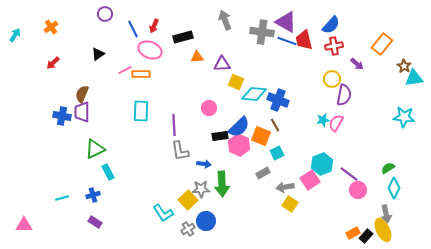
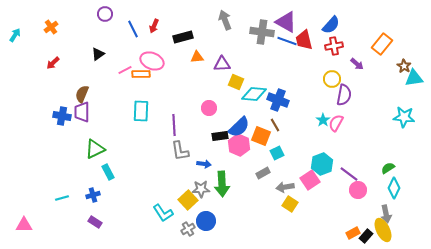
pink ellipse at (150, 50): moved 2 px right, 11 px down
cyan star at (323, 120): rotated 24 degrees counterclockwise
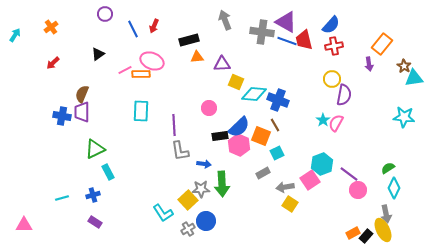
black rectangle at (183, 37): moved 6 px right, 3 px down
purple arrow at (357, 64): moved 12 px right; rotated 40 degrees clockwise
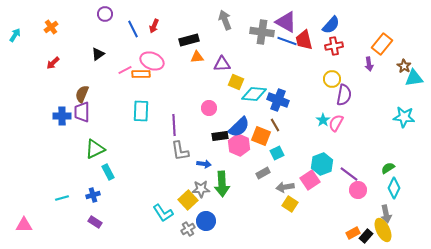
blue cross at (62, 116): rotated 12 degrees counterclockwise
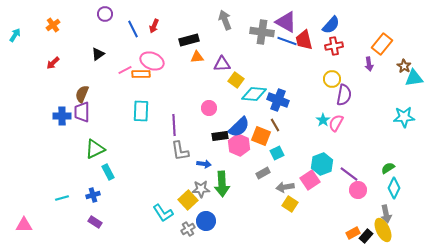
orange cross at (51, 27): moved 2 px right, 2 px up
yellow square at (236, 82): moved 2 px up; rotated 14 degrees clockwise
cyan star at (404, 117): rotated 10 degrees counterclockwise
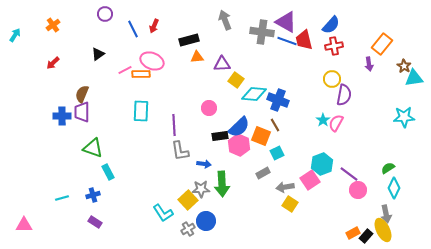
green triangle at (95, 149): moved 2 px left, 1 px up; rotated 45 degrees clockwise
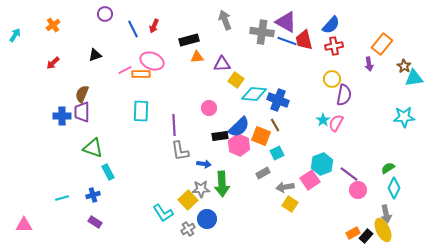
black triangle at (98, 54): moved 3 px left, 1 px down; rotated 16 degrees clockwise
blue circle at (206, 221): moved 1 px right, 2 px up
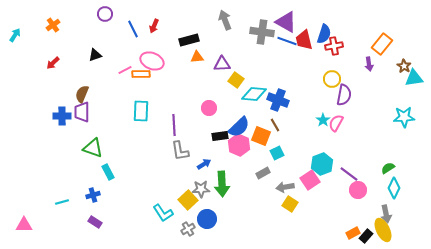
blue semicircle at (331, 25): moved 7 px left, 9 px down; rotated 24 degrees counterclockwise
blue arrow at (204, 164): rotated 40 degrees counterclockwise
cyan line at (62, 198): moved 4 px down
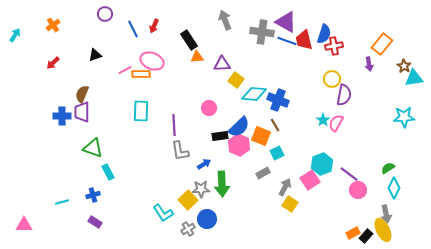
black rectangle at (189, 40): rotated 72 degrees clockwise
gray arrow at (285, 187): rotated 126 degrees clockwise
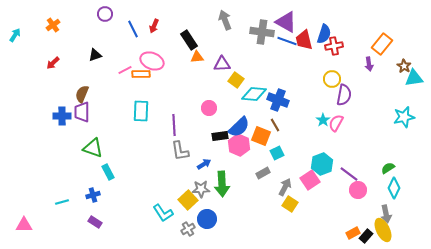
cyan star at (404, 117): rotated 10 degrees counterclockwise
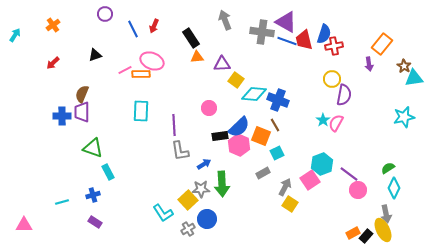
black rectangle at (189, 40): moved 2 px right, 2 px up
